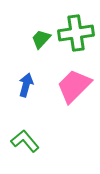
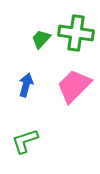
green cross: rotated 16 degrees clockwise
green L-shape: rotated 68 degrees counterclockwise
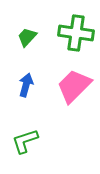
green trapezoid: moved 14 px left, 2 px up
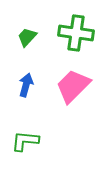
pink trapezoid: moved 1 px left
green L-shape: rotated 24 degrees clockwise
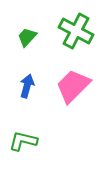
green cross: moved 2 px up; rotated 20 degrees clockwise
blue arrow: moved 1 px right, 1 px down
green L-shape: moved 2 px left; rotated 8 degrees clockwise
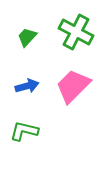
green cross: moved 1 px down
blue arrow: rotated 60 degrees clockwise
green L-shape: moved 1 px right, 10 px up
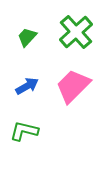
green cross: rotated 20 degrees clockwise
blue arrow: rotated 15 degrees counterclockwise
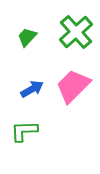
blue arrow: moved 5 px right, 3 px down
green L-shape: rotated 16 degrees counterclockwise
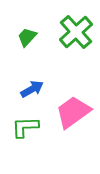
pink trapezoid: moved 26 px down; rotated 9 degrees clockwise
green L-shape: moved 1 px right, 4 px up
